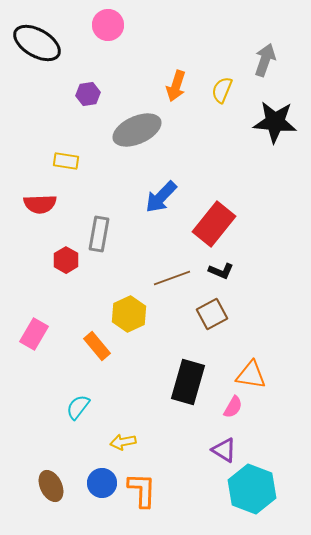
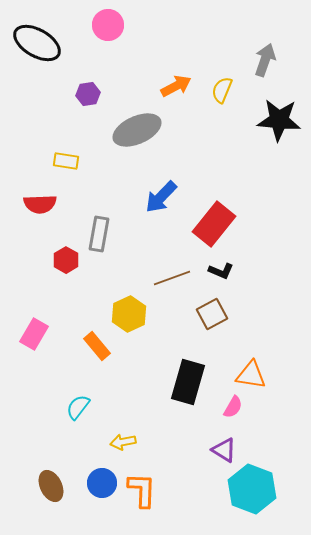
orange arrow: rotated 136 degrees counterclockwise
black star: moved 4 px right, 2 px up
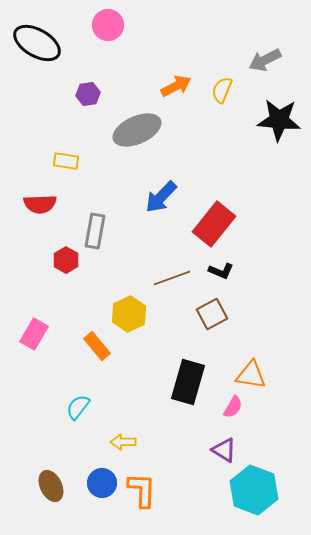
gray arrow: rotated 136 degrees counterclockwise
gray rectangle: moved 4 px left, 3 px up
yellow arrow: rotated 10 degrees clockwise
cyan hexagon: moved 2 px right, 1 px down
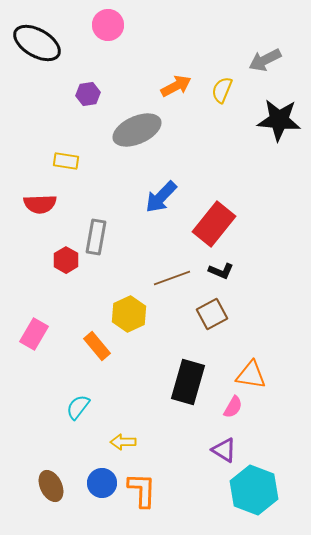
gray rectangle: moved 1 px right, 6 px down
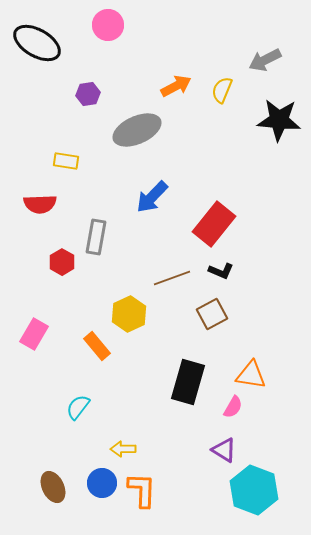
blue arrow: moved 9 px left
red hexagon: moved 4 px left, 2 px down
yellow arrow: moved 7 px down
brown ellipse: moved 2 px right, 1 px down
